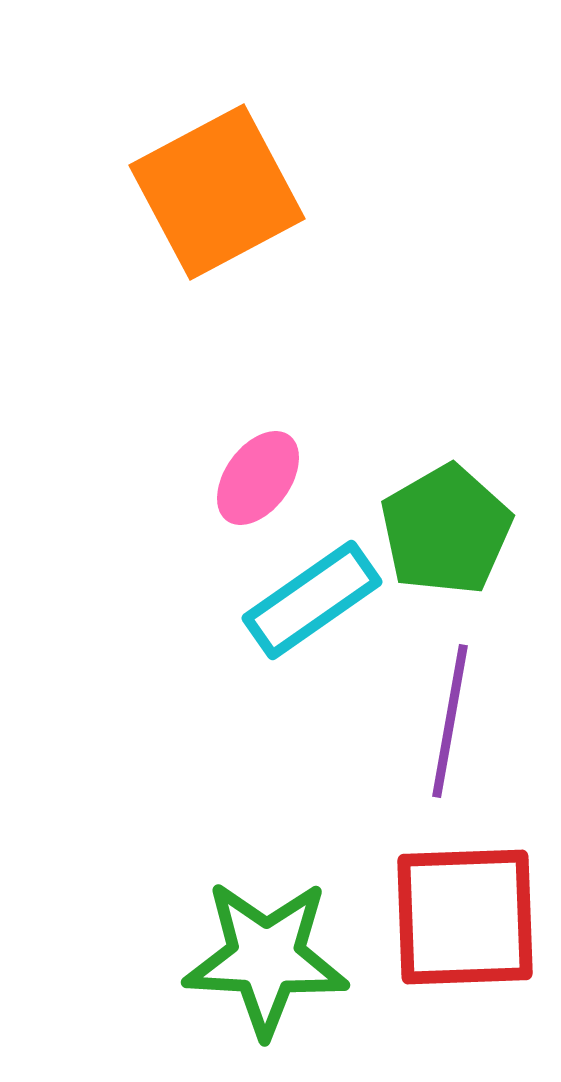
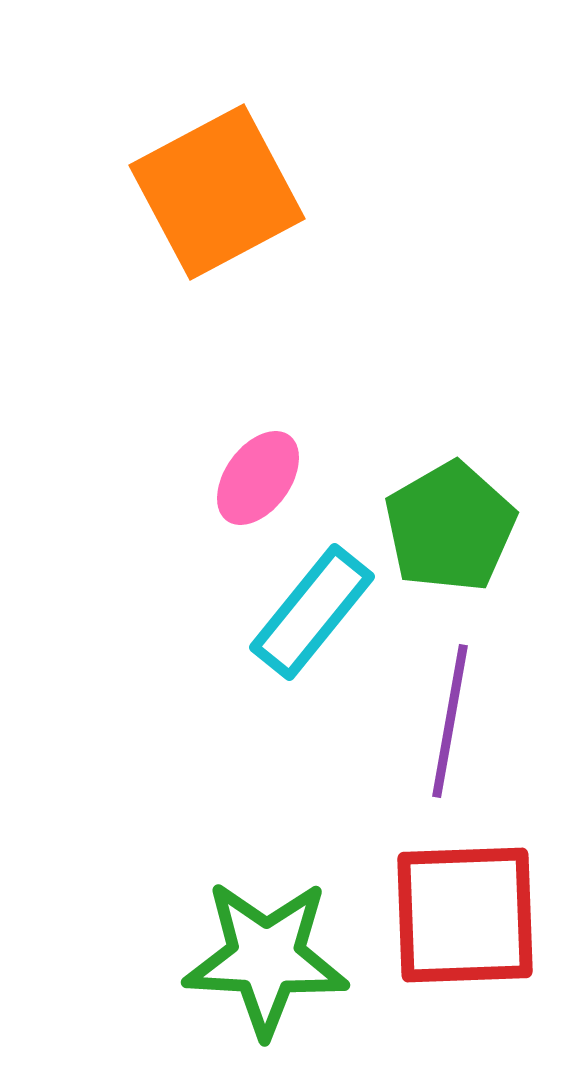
green pentagon: moved 4 px right, 3 px up
cyan rectangle: moved 12 px down; rotated 16 degrees counterclockwise
red square: moved 2 px up
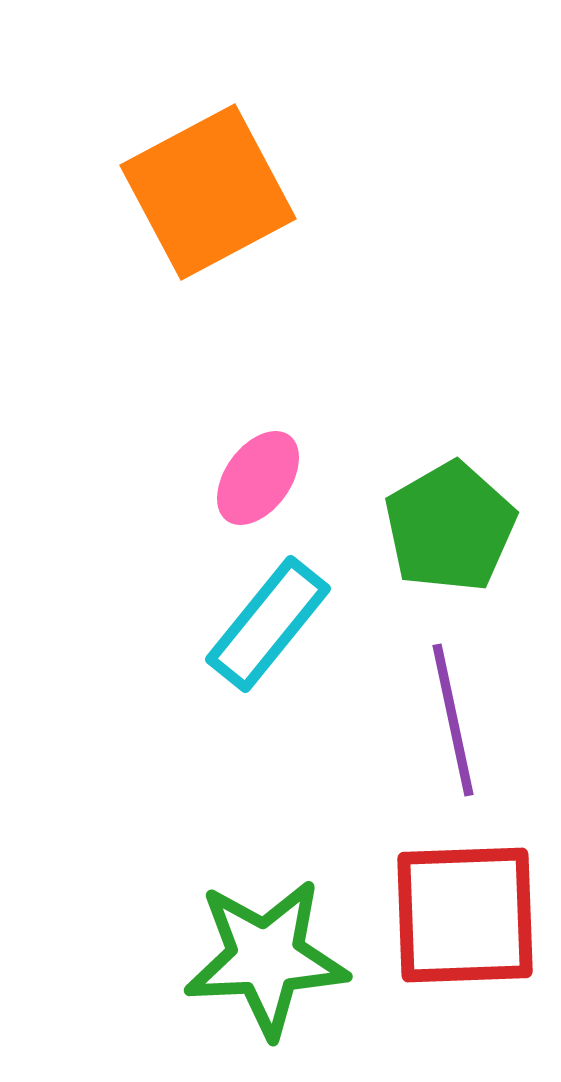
orange square: moved 9 px left
cyan rectangle: moved 44 px left, 12 px down
purple line: moved 3 px right, 1 px up; rotated 22 degrees counterclockwise
green star: rotated 6 degrees counterclockwise
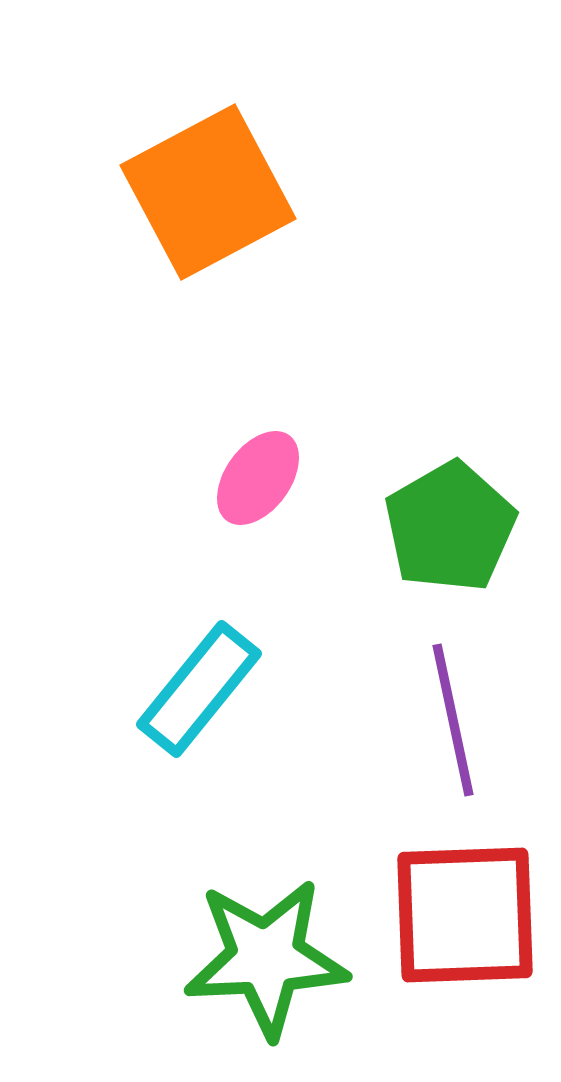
cyan rectangle: moved 69 px left, 65 px down
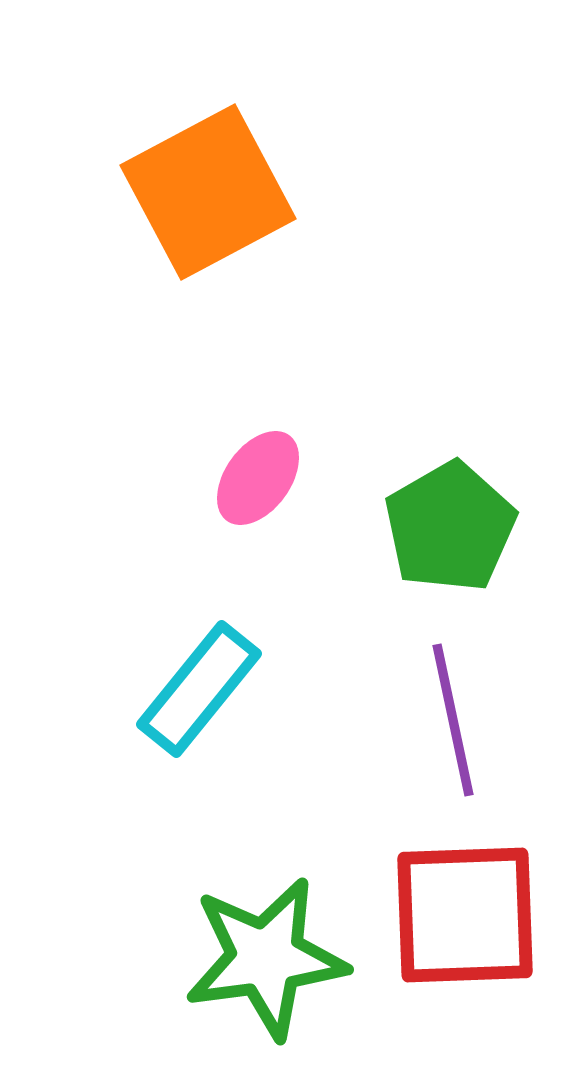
green star: rotated 5 degrees counterclockwise
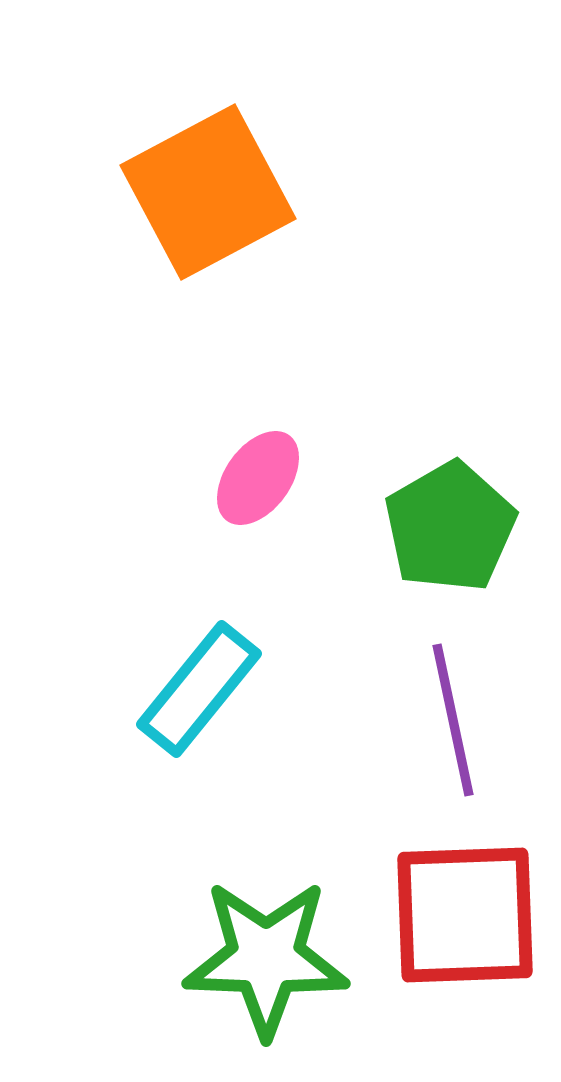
green star: rotated 10 degrees clockwise
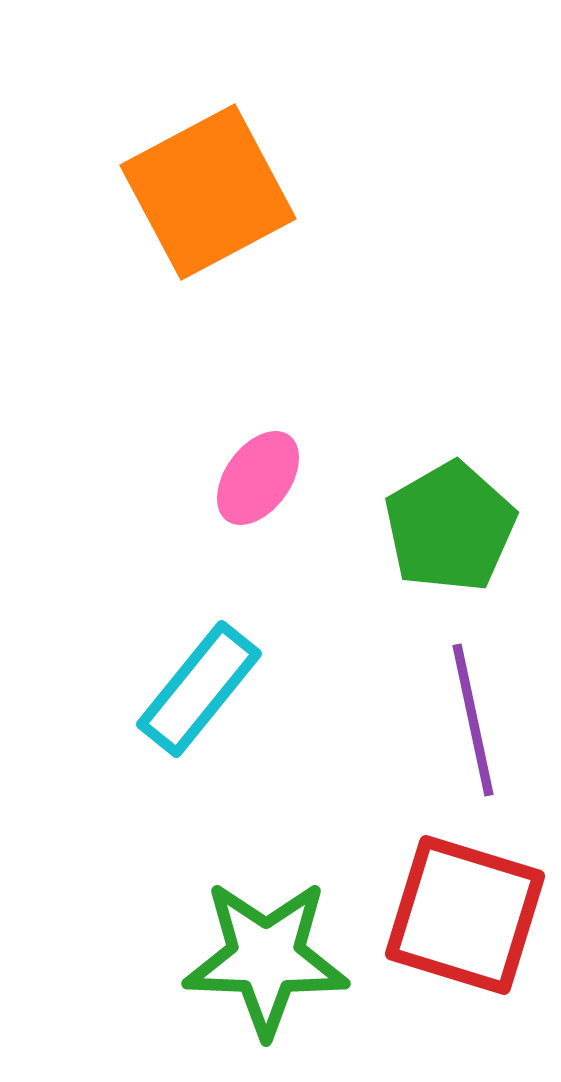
purple line: moved 20 px right
red square: rotated 19 degrees clockwise
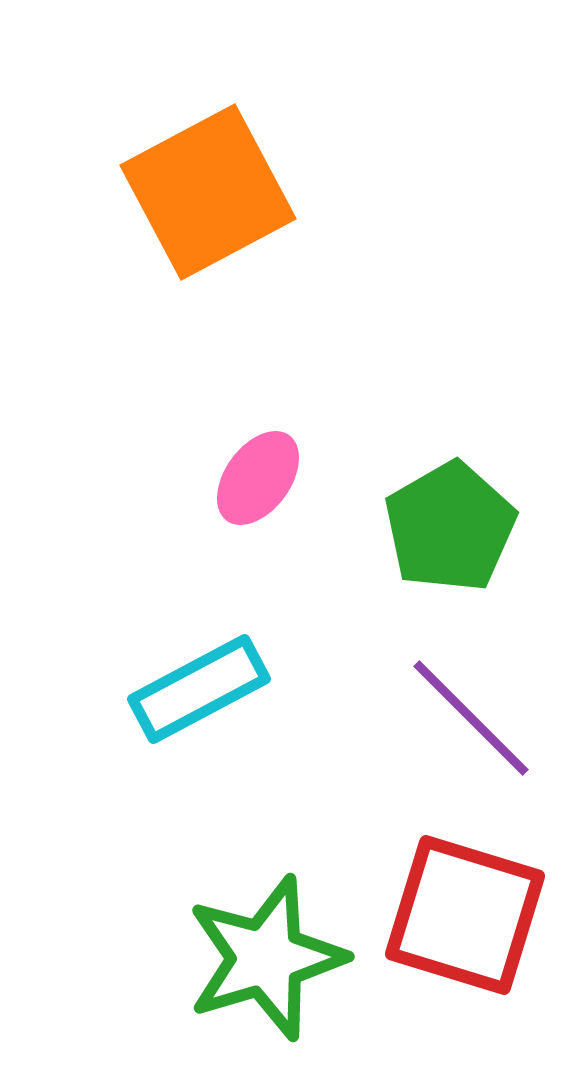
cyan rectangle: rotated 23 degrees clockwise
purple line: moved 2 px left, 2 px up; rotated 33 degrees counterclockwise
green star: rotated 19 degrees counterclockwise
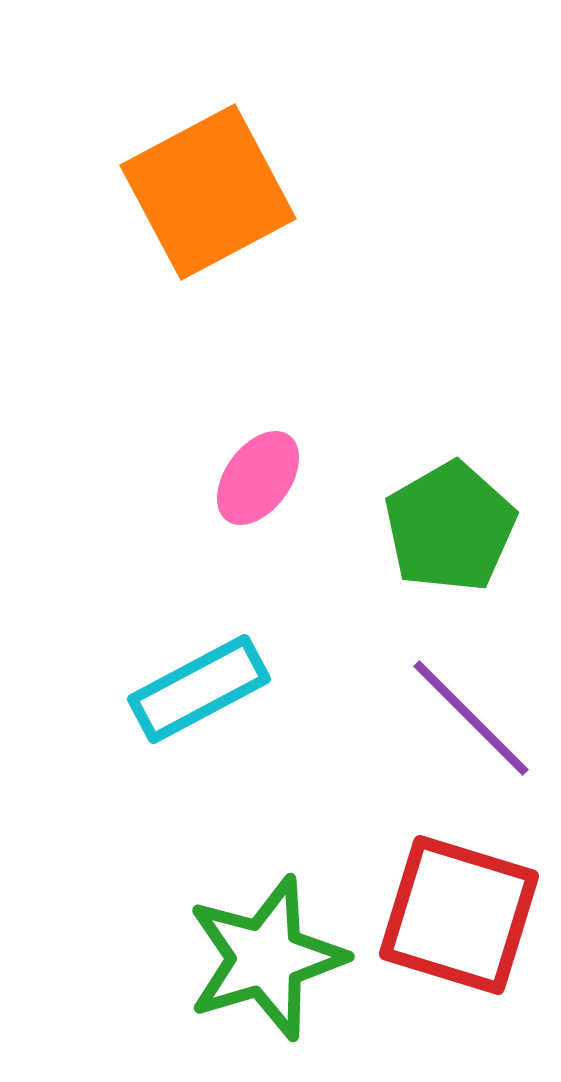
red square: moved 6 px left
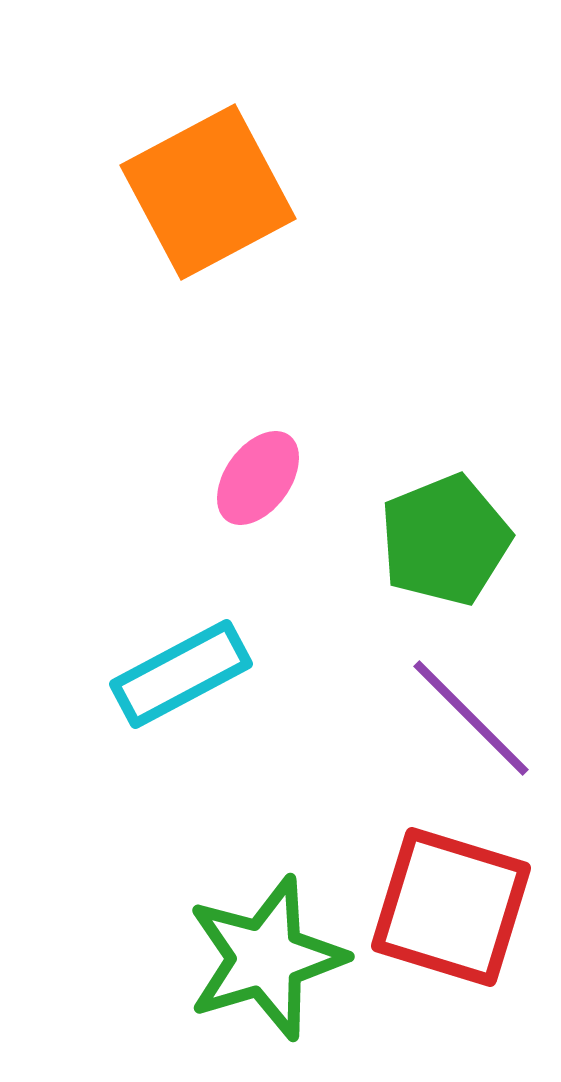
green pentagon: moved 5 px left, 13 px down; rotated 8 degrees clockwise
cyan rectangle: moved 18 px left, 15 px up
red square: moved 8 px left, 8 px up
